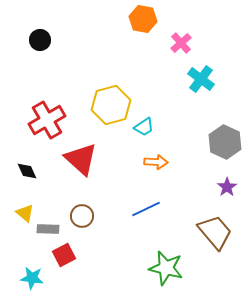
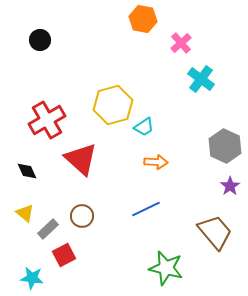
yellow hexagon: moved 2 px right
gray hexagon: moved 4 px down
purple star: moved 3 px right, 1 px up
gray rectangle: rotated 45 degrees counterclockwise
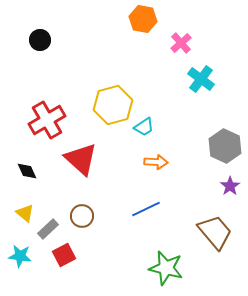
cyan star: moved 12 px left, 22 px up
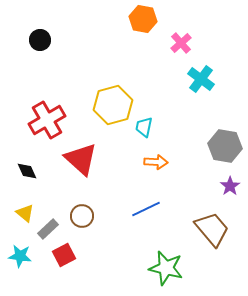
cyan trapezoid: rotated 135 degrees clockwise
gray hexagon: rotated 16 degrees counterclockwise
brown trapezoid: moved 3 px left, 3 px up
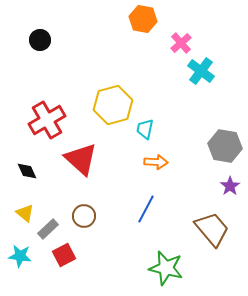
cyan cross: moved 8 px up
cyan trapezoid: moved 1 px right, 2 px down
blue line: rotated 36 degrees counterclockwise
brown circle: moved 2 px right
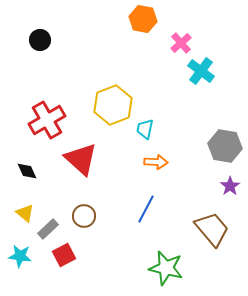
yellow hexagon: rotated 6 degrees counterclockwise
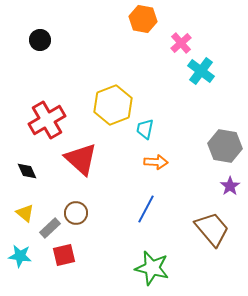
brown circle: moved 8 px left, 3 px up
gray rectangle: moved 2 px right, 1 px up
red square: rotated 15 degrees clockwise
green star: moved 14 px left
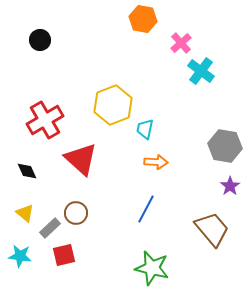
red cross: moved 2 px left
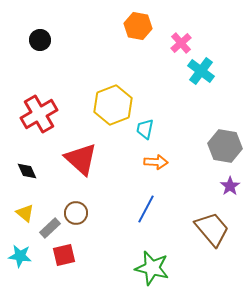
orange hexagon: moved 5 px left, 7 px down
red cross: moved 6 px left, 6 px up
